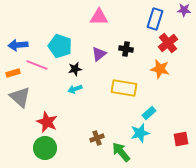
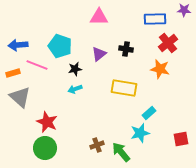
blue rectangle: rotated 70 degrees clockwise
brown cross: moved 7 px down
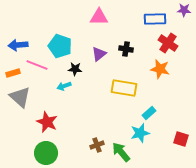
red cross: rotated 18 degrees counterclockwise
black star: rotated 16 degrees clockwise
cyan arrow: moved 11 px left, 3 px up
red square: rotated 28 degrees clockwise
green circle: moved 1 px right, 5 px down
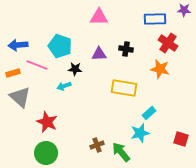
purple triangle: rotated 35 degrees clockwise
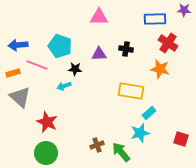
yellow rectangle: moved 7 px right, 3 px down
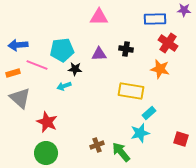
cyan pentagon: moved 2 px right, 4 px down; rotated 25 degrees counterclockwise
gray triangle: moved 1 px down
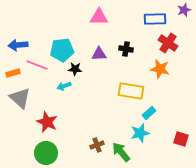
purple star: rotated 24 degrees counterclockwise
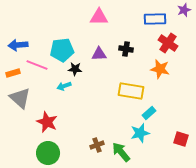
green circle: moved 2 px right
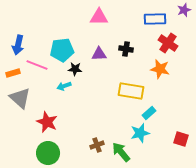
blue arrow: rotated 72 degrees counterclockwise
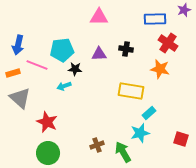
green arrow: moved 2 px right; rotated 10 degrees clockwise
